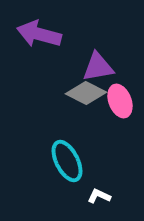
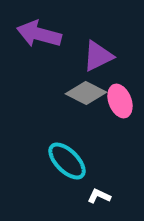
purple triangle: moved 11 px up; rotated 16 degrees counterclockwise
cyan ellipse: rotated 18 degrees counterclockwise
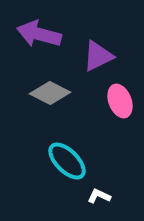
gray diamond: moved 36 px left
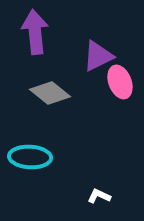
purple arrow: moved 4 px left, 2 px up; rotated 69 degrees clockwise
gray diamond: rotated 12 degrees clockwise
pink ellipse: moved 19 px up
cyan ellipse: moved 37 px left, 4 px up; rotated 42 degrees counterclockwise
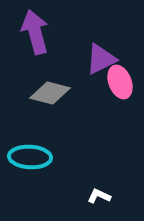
purple arrow: rotated 9 degrees counterclockwise
purple triangle: moved 3 px right, 3 px down
gray diamond: rotated 24 degrees counterclockwise
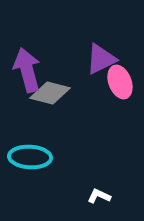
purple arrow: moved 8 px left, 38 px down
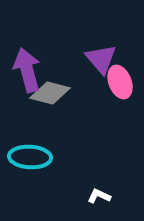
purple triangle: rotated 44 degrees counterclockwise
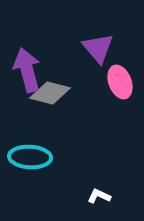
purple triangle: moved 3 px left, 11 px up
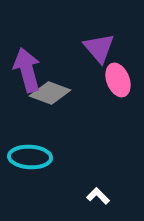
purple triangle: moved 1 px right
pink ellipse: moved 2 px left, 2 px up
gray diamond: rotated 6 degrees clockwise
white L-shape: moved 1 px left; rotated 20 degrees clockwise
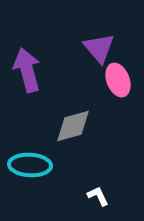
gray diamond: moved 23 px right, 33 px down; rotated 36 degrees counterclockwise
cyan ellipse: moved 8 px down
white L-shape: rotated 20 degrees clockwise
